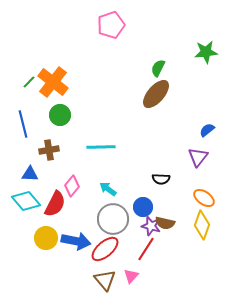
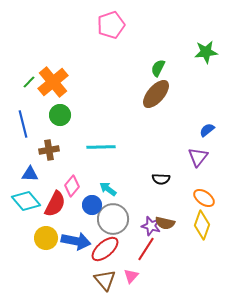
orange cross: rotated 12 degrees clockwise
blue circle: moved 51 px left, 2 px up
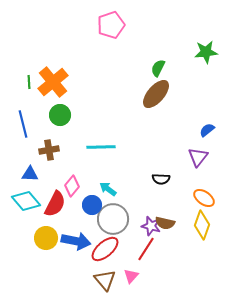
green line: rotated 48 degrees counterclockwise
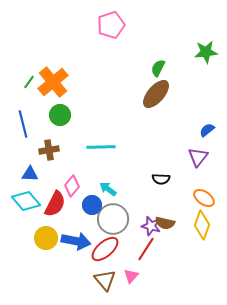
green line: rotated 40 degrees clockwise
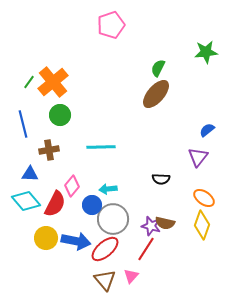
cyan arrow: rotated 42 degrees counterclockwise
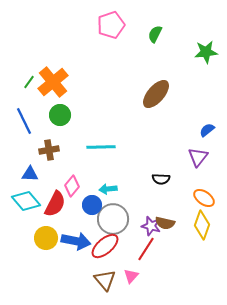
green semicircle: moved 3 px left, 34 px up
blue line: moved 1 px right, 3 px up; rotated 12 degrees counterclockwise
red ellipse: moved 3 px up
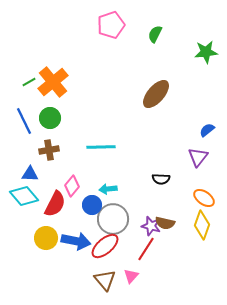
green line: rotated 24 degrees clockwise
green circle: moved 10 px left, 3 px down
cyan diamond: moved 2 px left, 5 px up
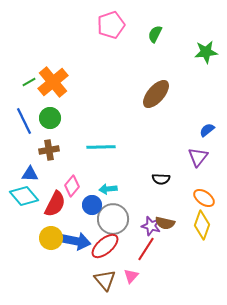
yellow circle: moved 5 px right
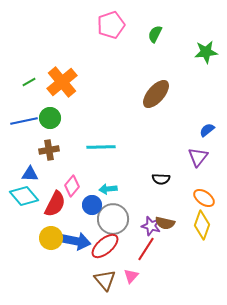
orange cross: moved 9 px right
blue line: rotated 76 degrees counterclockwise
